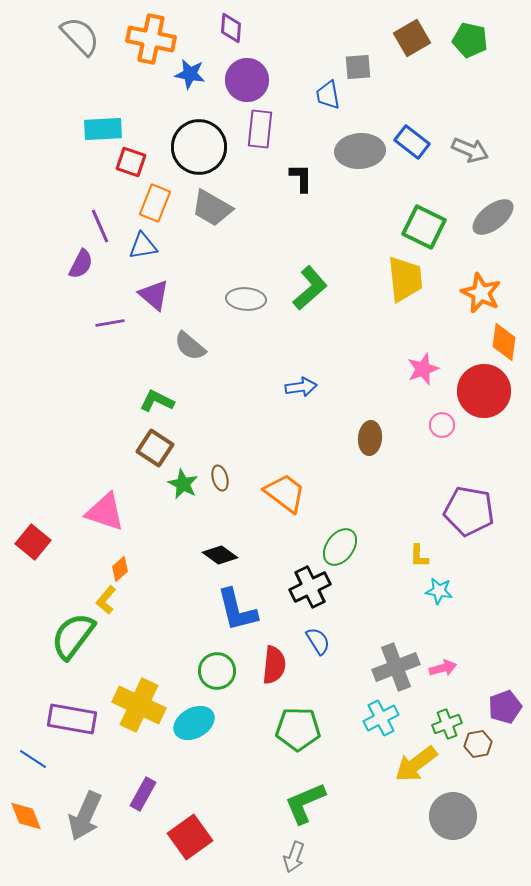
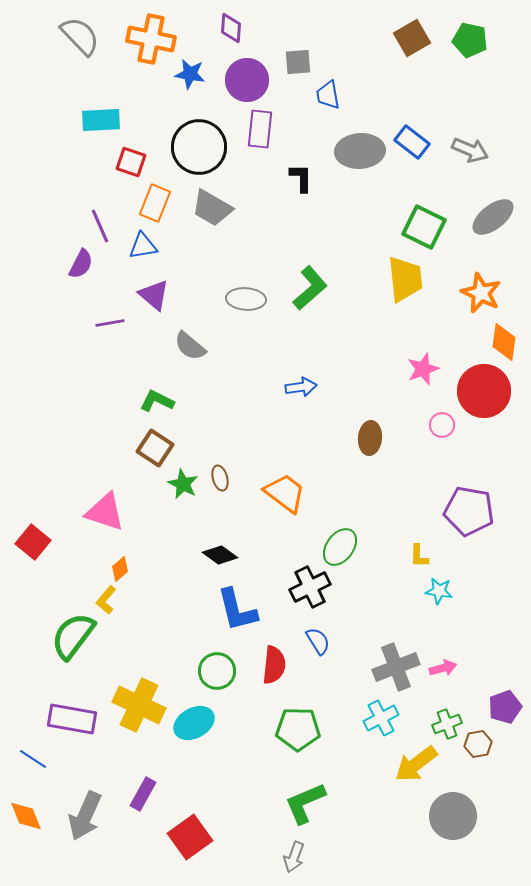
gray square at (358, 67): moved 60 px left, 5 px up
cyan rectangle at (103, 129): moved 2 px left, 9 px up
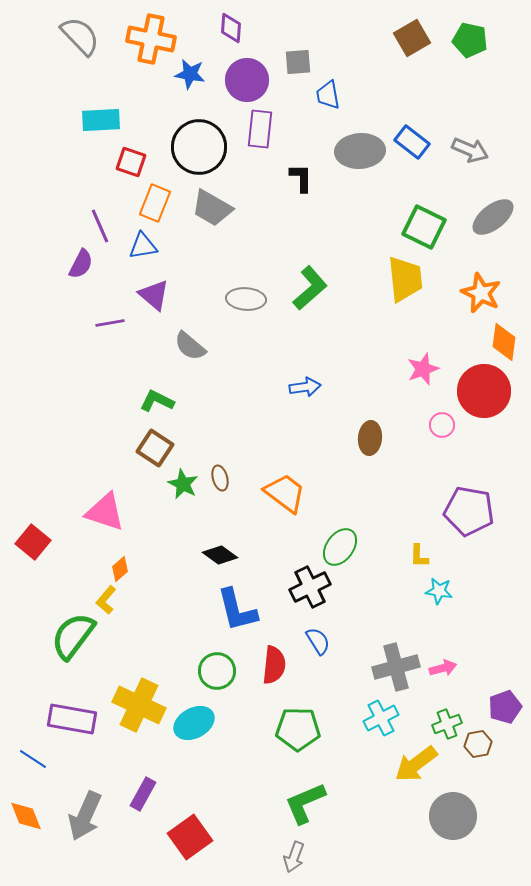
blue arrow at (301, 387): moved 4 px right
gray cross at (396, 667): rotated 6 degrees clockwise
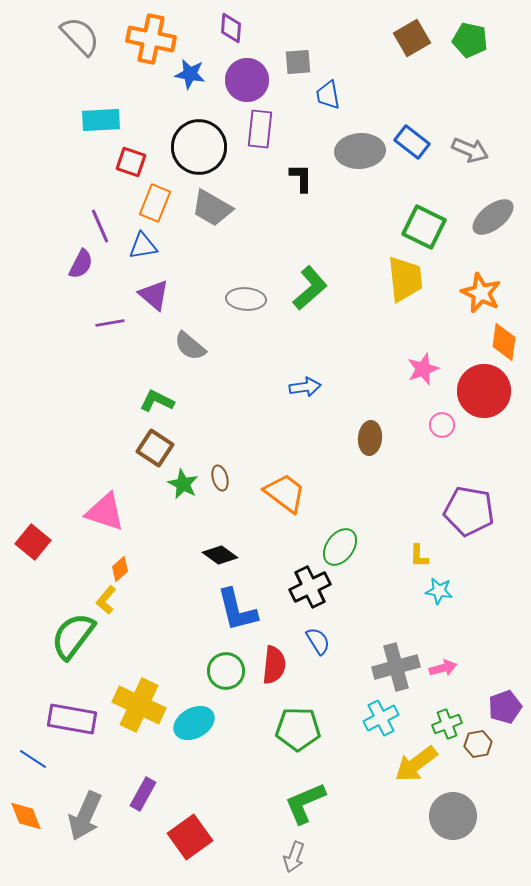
green circle at (217, 671): moved 9 px right
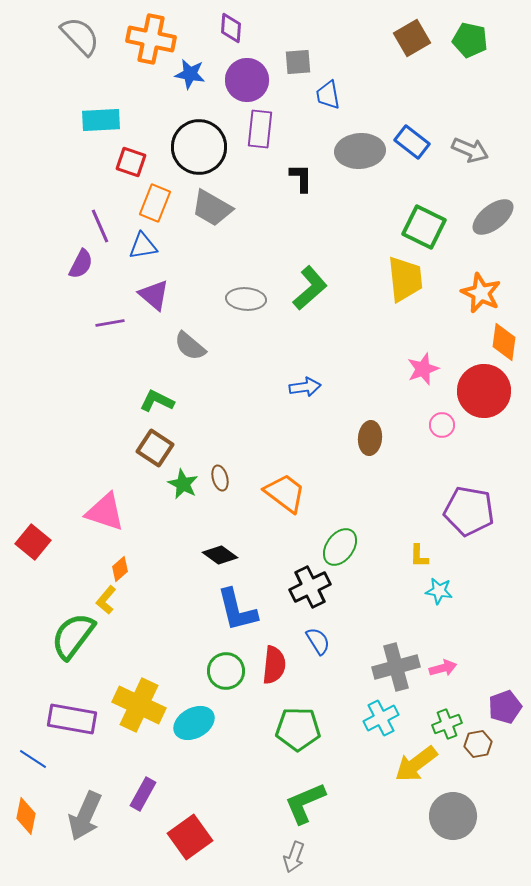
orange diamond at (26, 816): rotated 33 degrees clockwise
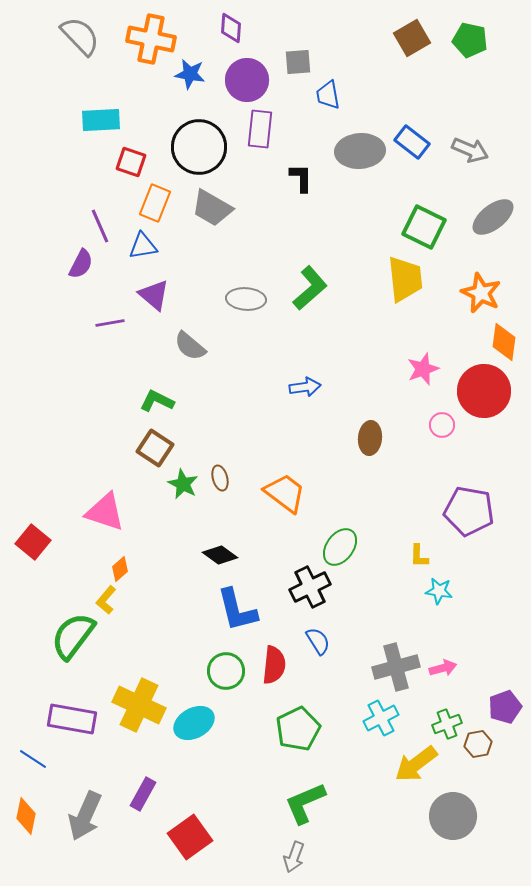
green pentagon at (298, 729): rotated 27 degrees counterclockwise
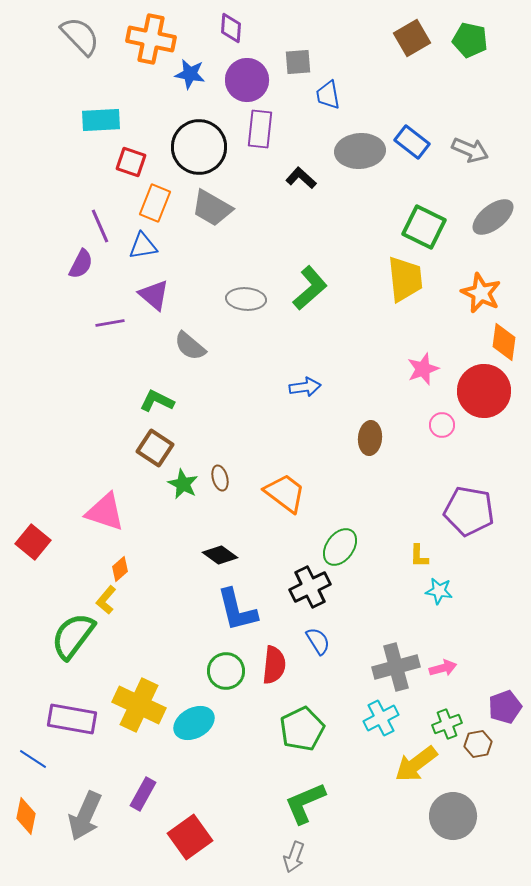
black L-shape at (301, 178): rotated 48 degrees counterclockwise
green pentagon at (298, 729): moved 4 px right
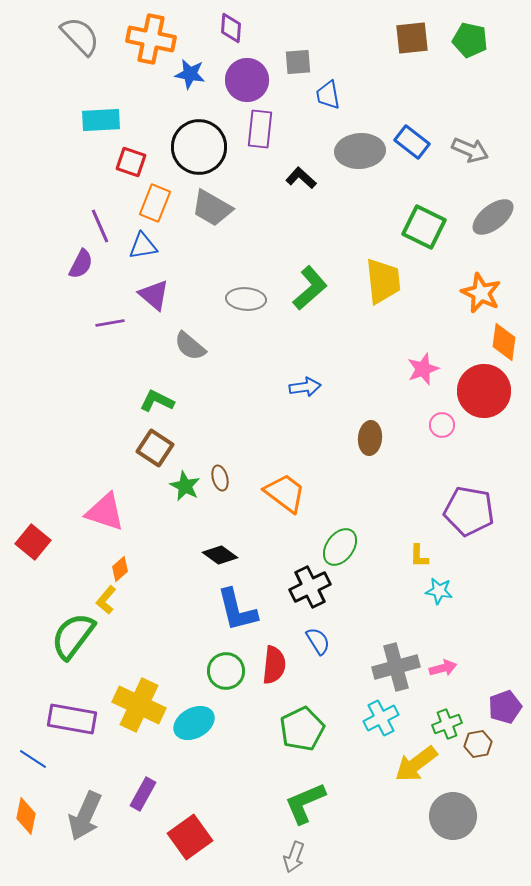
brown square at (412, 38): rotated 24 degrees clockwise
yellow trapezoid at (405, 279): moved 22 px left, 2 px down
green star at (183, 484): moved 2 px right, 2 px down
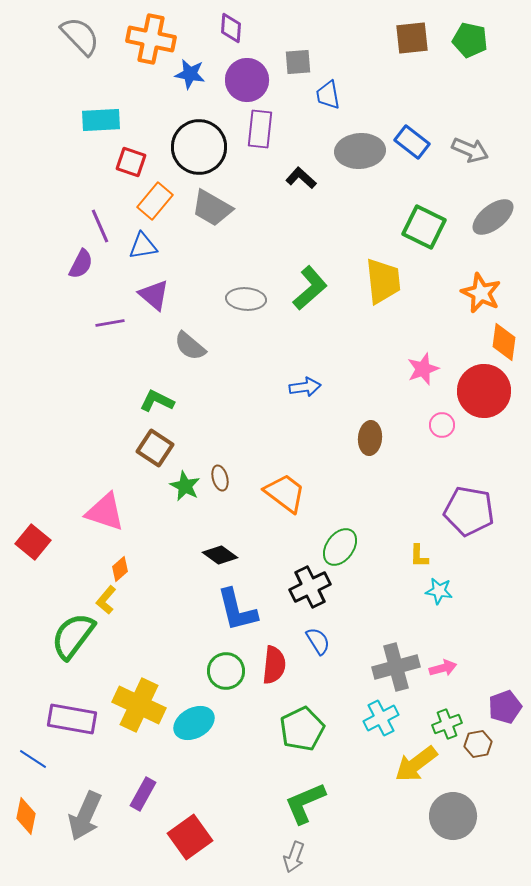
orange rectangle at (155, 203): moved 2 px up; rotated 18 degrees clockwise
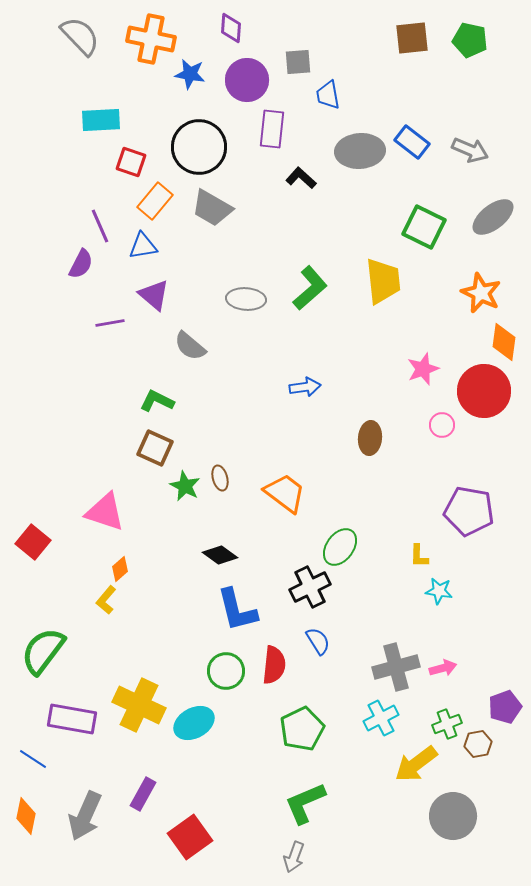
purple rectangle at (260, 129): moved 12 px right
brown square at (155, 448): rotated 9 degrees counterclockwise
green semicircle at (73, 636): moved 30 px left, 15 px down
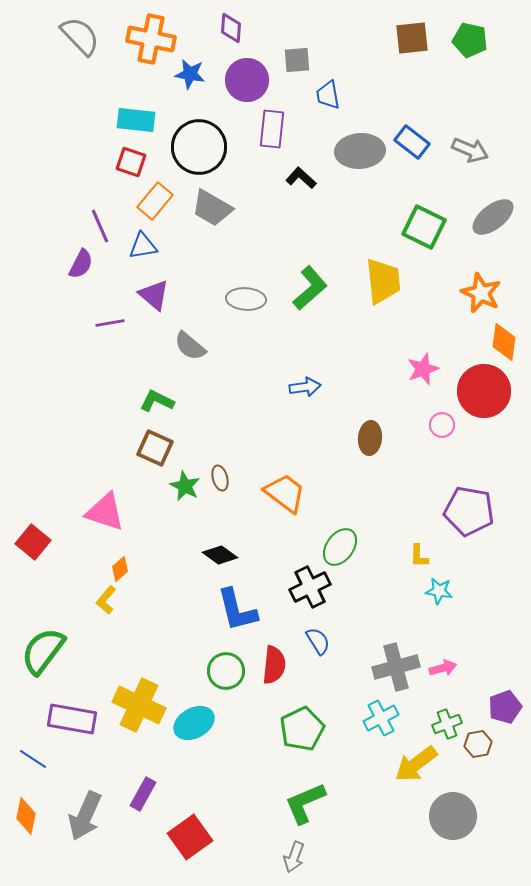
gray square at (298, 62): moved 1 px left, 2 px up
cyan rectangle at (101, 120): moved 35 px right; rotated 9 degrees clockwise
